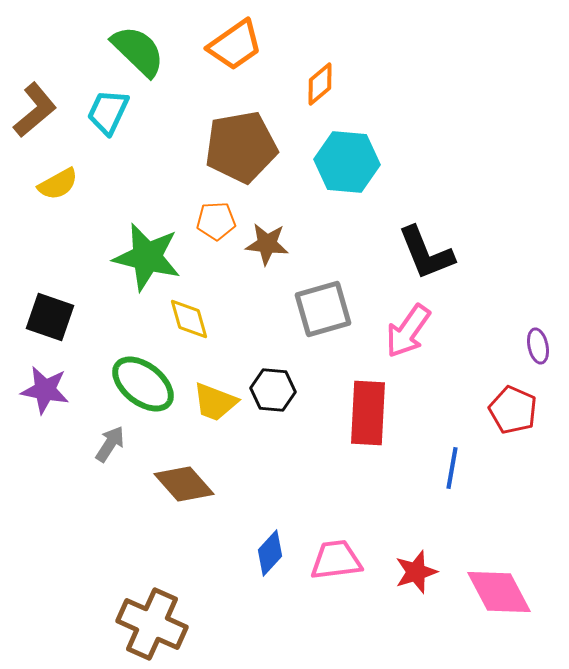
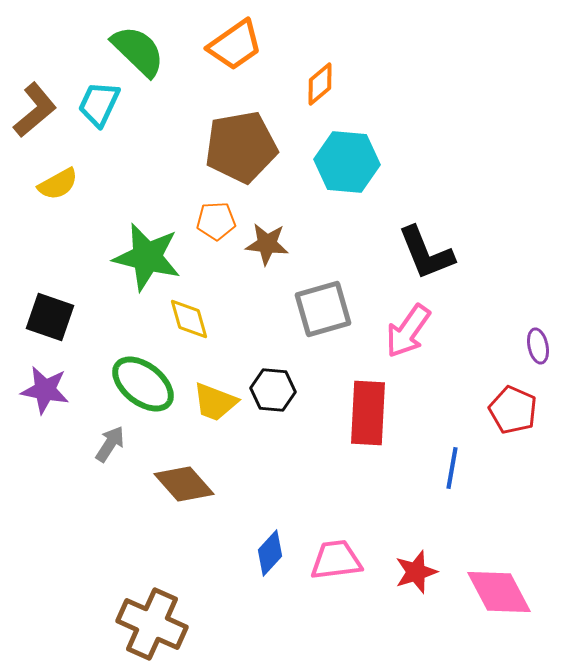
cyan trapezoid: moved 9 px left, 8 px up
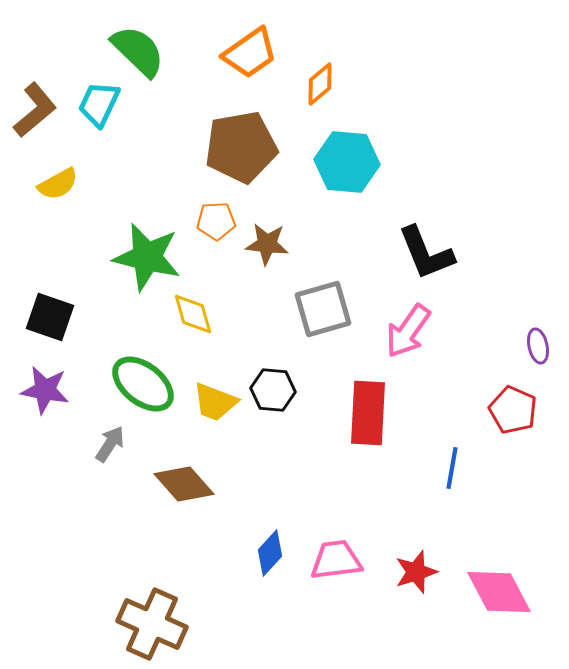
orange trapezoid: moved 15 px right, 8 px down
yellow diamond: moved 4 px right, 5 px up
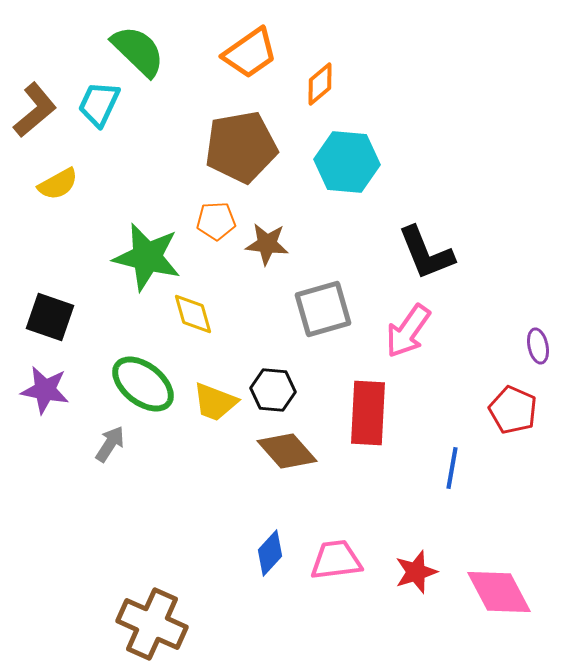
brown diamond: moved 103 px right, 33 px up
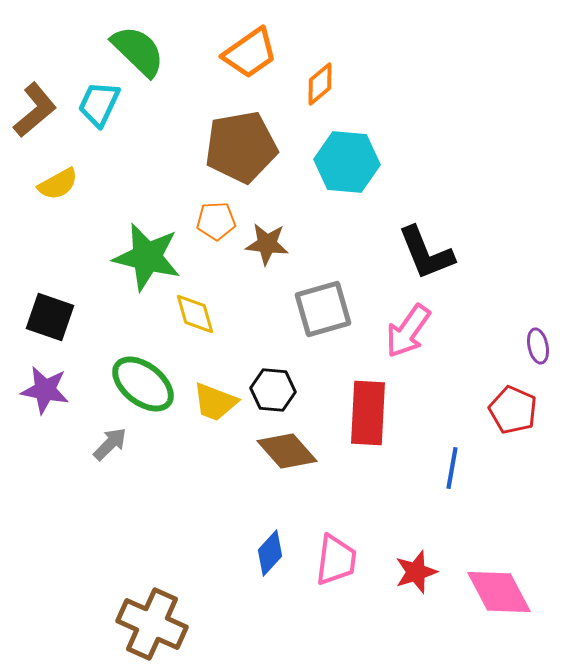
yellow diamond: moved 2 px right
gray arrow: rotated 12 degrees clockwise
pink trapezoid: rotated 104 degrees clockwise
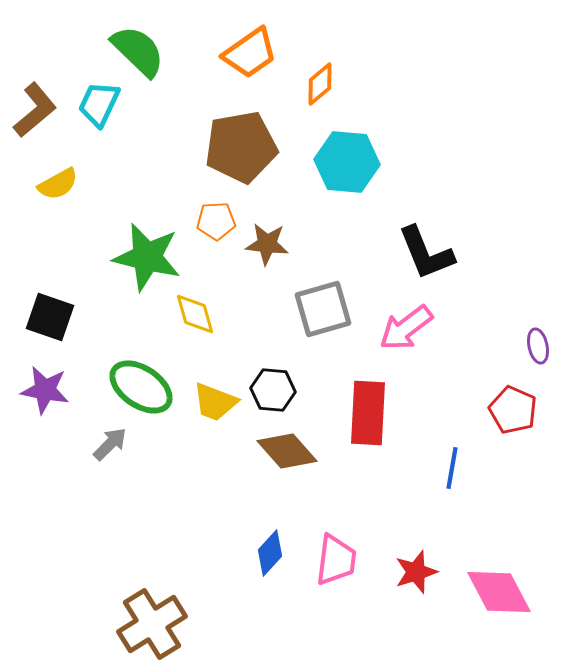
pink arrow: moved 2 px left, 3 px up; rotated 18 degrees clockwise
green ellipse: moved 2 px left, 3 px down; rotated 4 degrees counterclockwise
brown cross: rotated 34 degrees clockwise
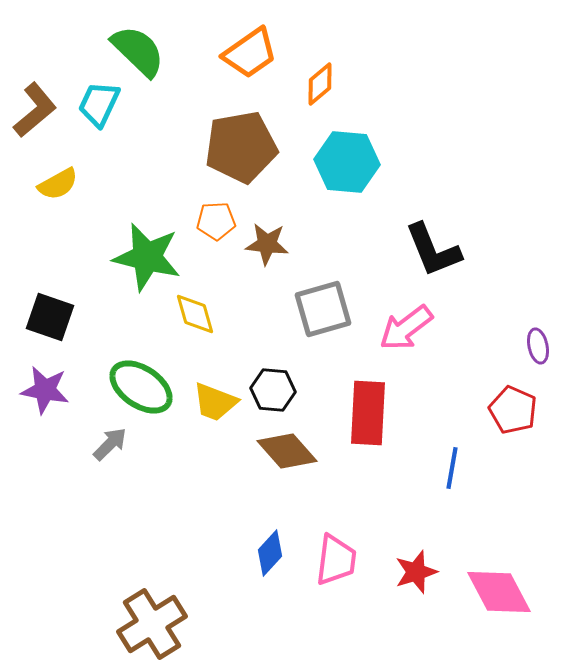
black L-shape: moved 7 px right, 3 px up
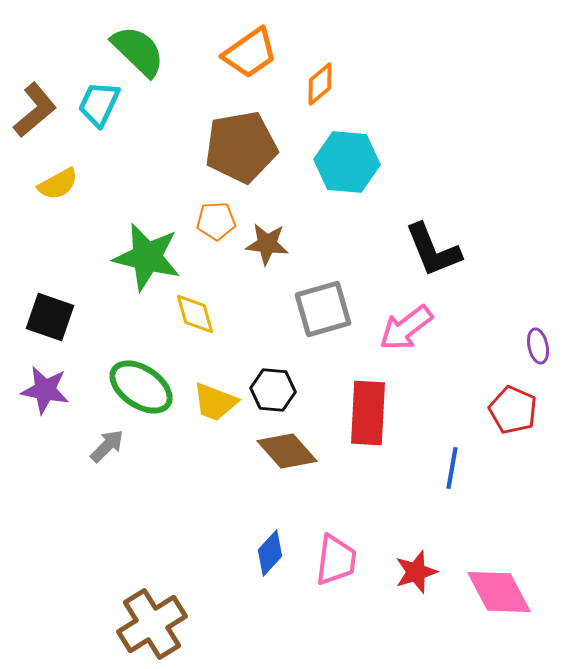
gray arrow: moved 3 px left, 2 px down
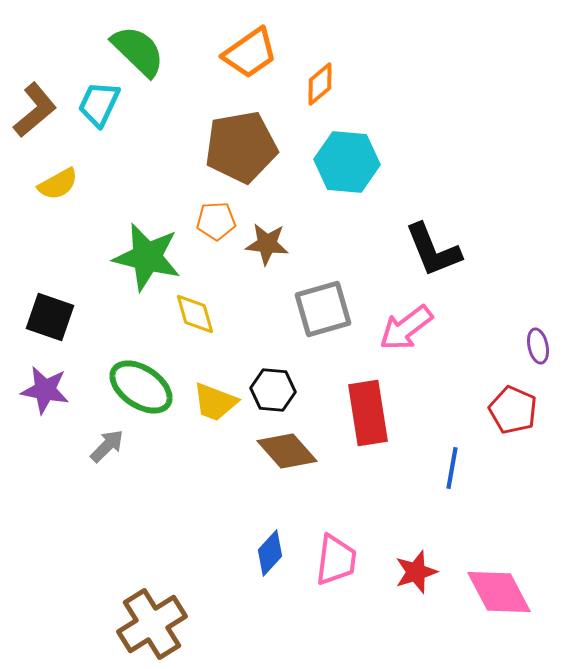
red rectangle: rotated 12 degrees counterclockwise
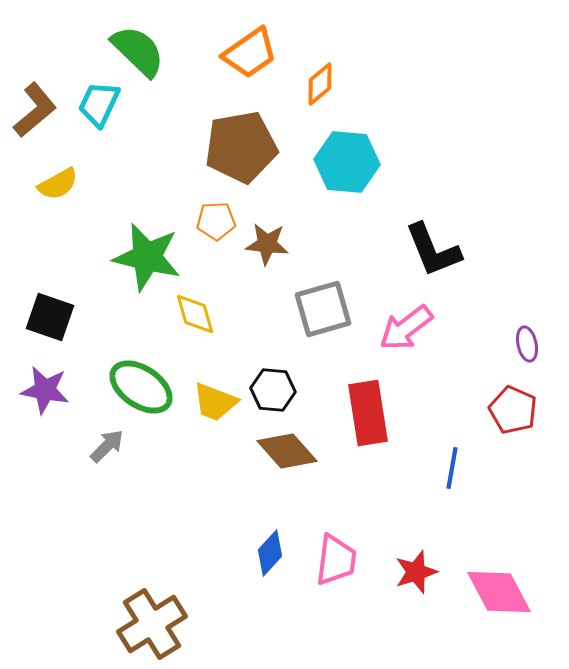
purple ellipse: moved 11 px left, 2 px up
